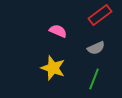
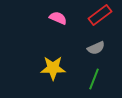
pink semicircle: moved 13 px up
yellow star: rotated 20 degrees counterclockwise
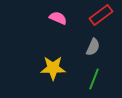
red rectangle: moved 1 px right
gray semicircle: moved 3 px left, 1 px up; rotated 42 degrees counterclockwise
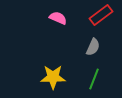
yellow star: moved 9 px down
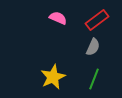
red rectangle: moved 4 px left, 5 px down
yellow star: rotated 25 degrees counterclockwise
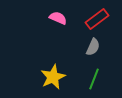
red rectangle: moved 1 px up
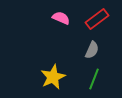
pink semicircle: moved 3 px right
gray semicircle: moved 1 px left, 3 px down
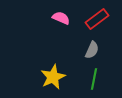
green line: rotated 10 degrees counterclockwise
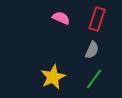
red rectangle: rotated 35 degrees counterclockwise
green line: rotated 25 degrees clockwise
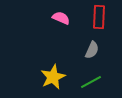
red rectangle: moved 2 px right, 2 px up; rotated 15 degrees counterclockwise
green line: moved 3 px left, 3 px down; rotated 25 degrees clockwise
